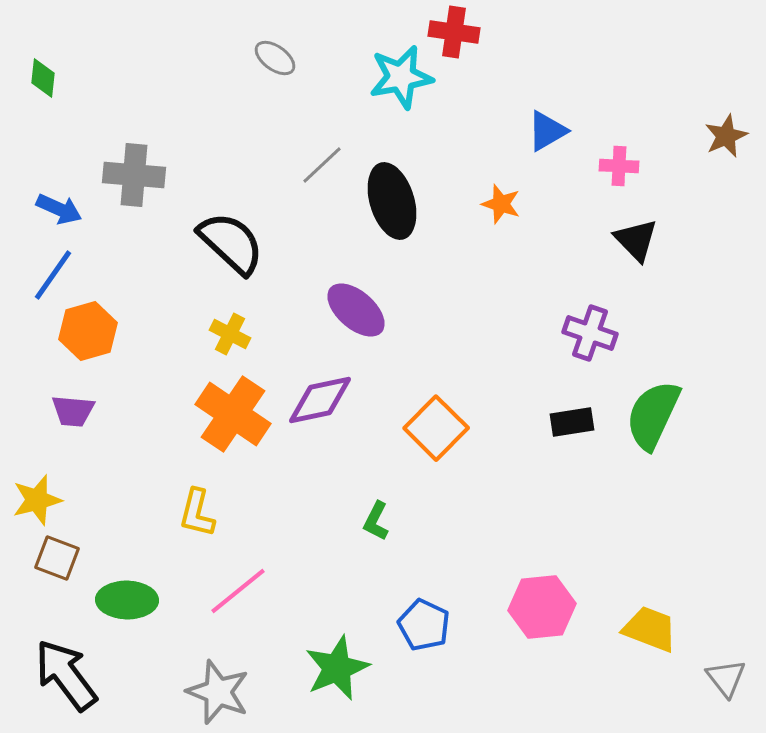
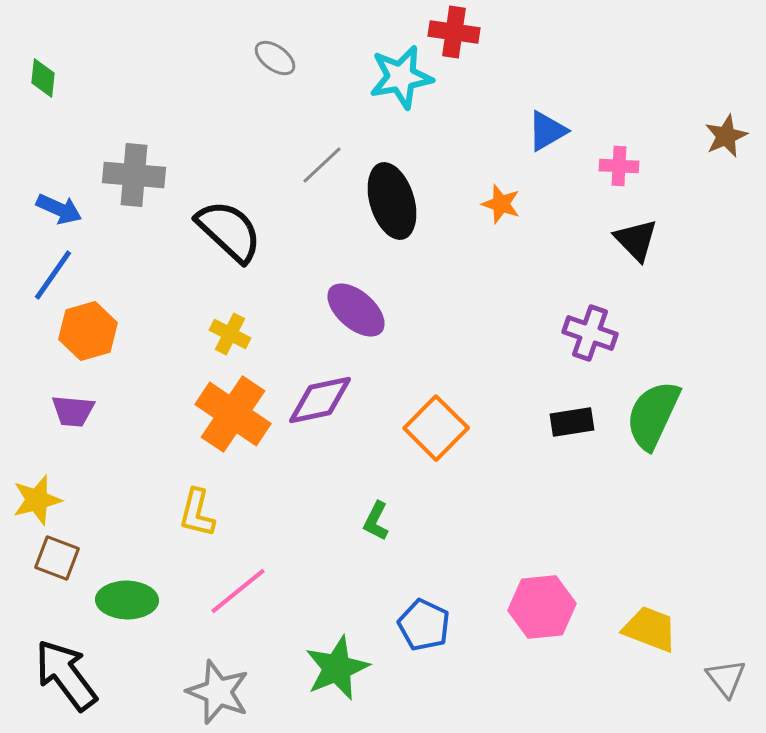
black semicircle: moved 2 px left, 12 px up
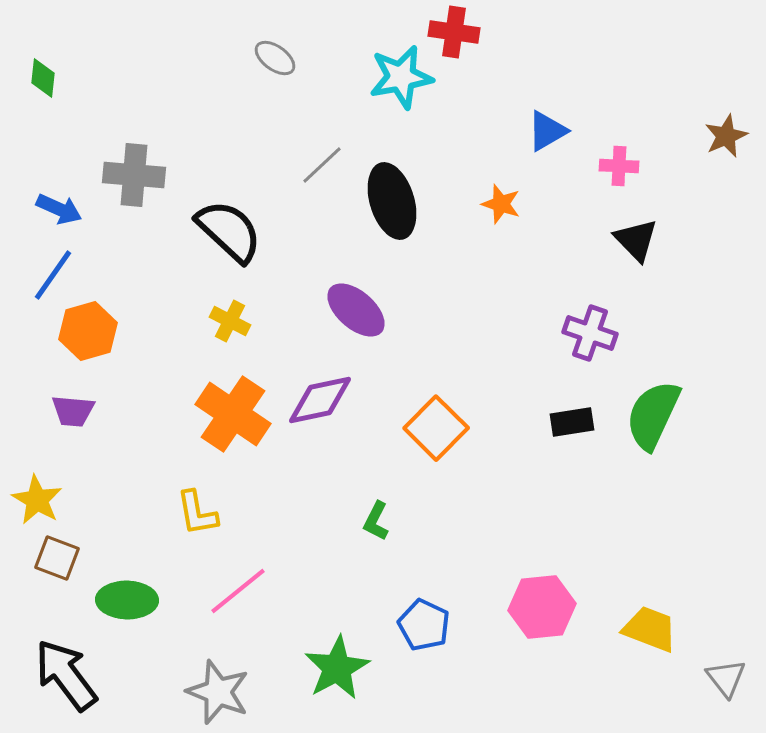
yellow cross: moved 13 px up
yellow star: rotated 27 degrees counterclockwise
yellow L-shape: rotated 24 degrees counterclockwise
green star: rotated 6 degrees counterclockwise
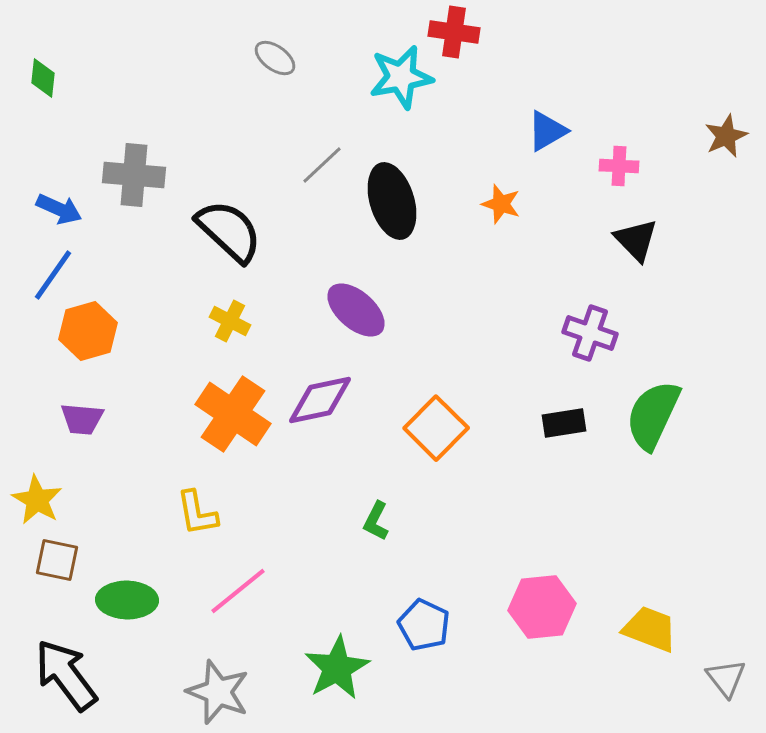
purple trapezoid: moved 9 px right, 8 px down
black rectangle: moved 8 px left, 1 px down
brown square: moved 2 px down; rotated 9 degrees counterclockwise
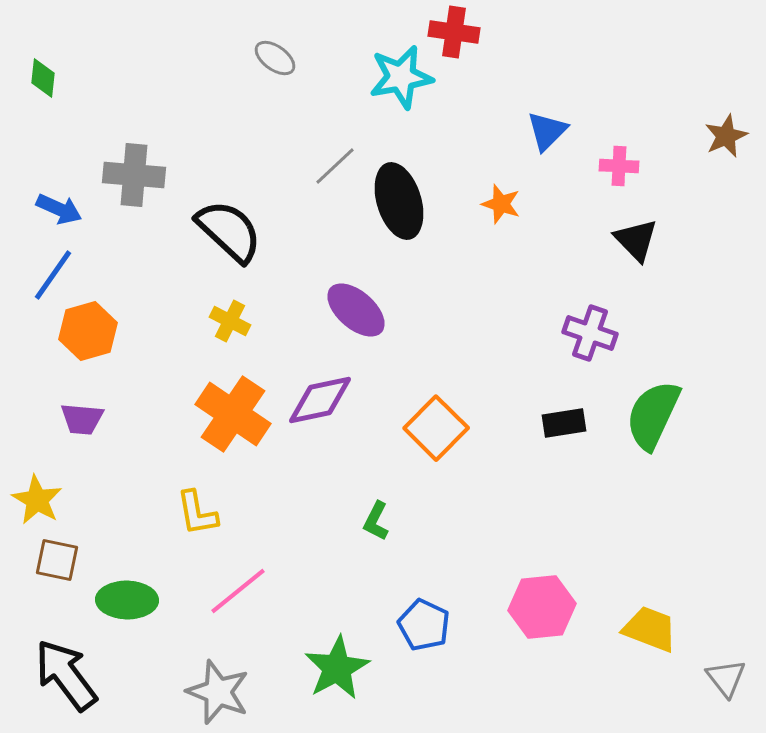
blue triangle: rotated 15 degrees counterclockwise
gray line: moved 13 px right, 1 px down
black ellipse: moved 7 px right
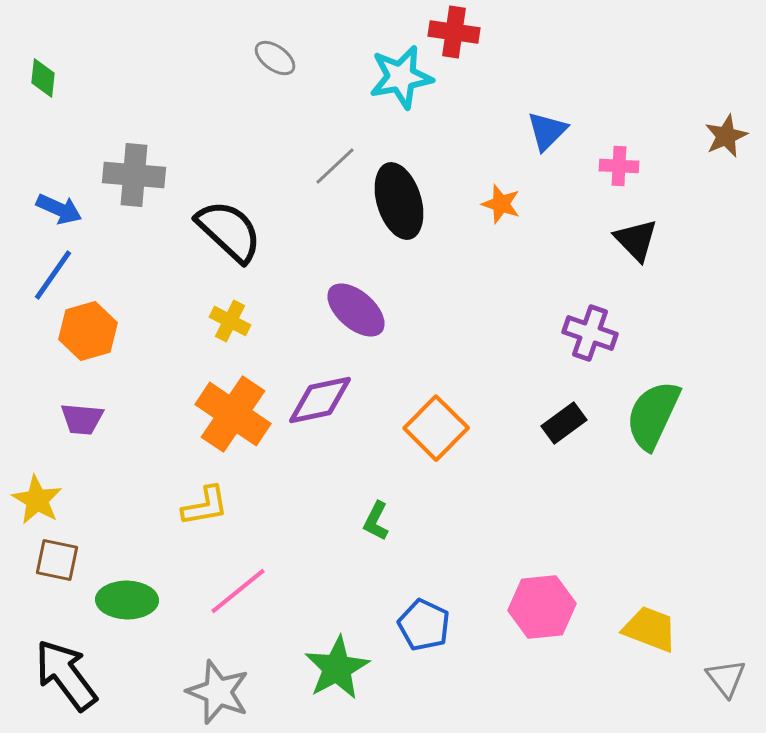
black rectangle: rotated 27 degrees counterclockwise
yellow L-shape: moved 8 px right, 7 px up; rotated 90 degrees counterclockwise
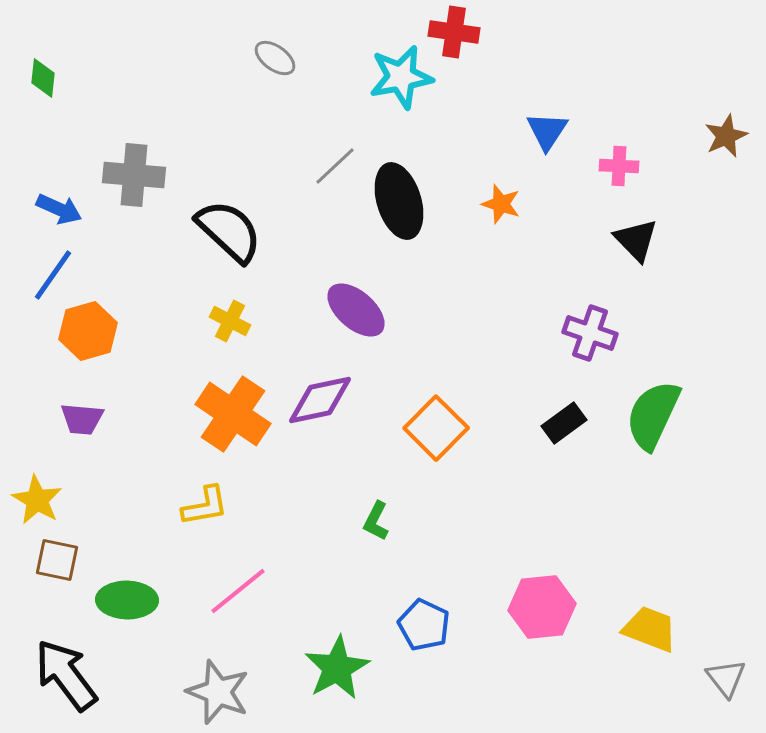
blue triangle: rotated 12 degrees counterclockwise
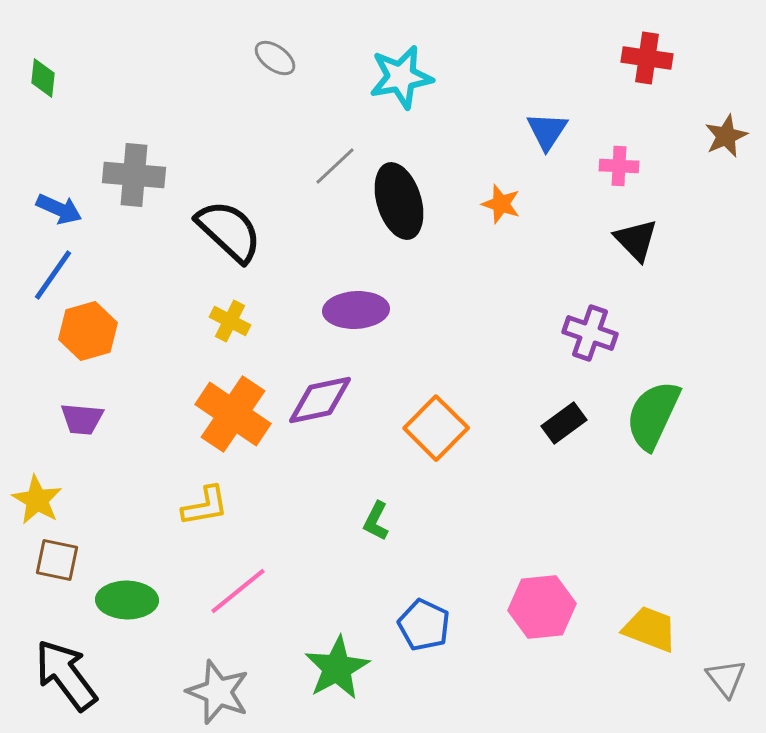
red cross: moved 193 px right, 26 px down
purple ellipse: rotated 44 degrees counterclockwise
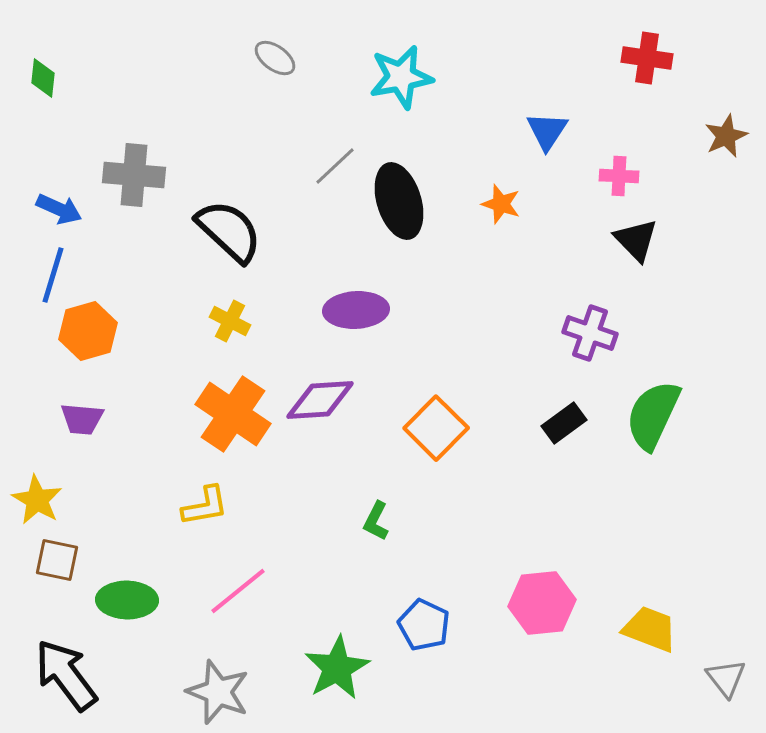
pink cross: moved 10 px down
blue line: rotated 18 degrees counterclockwise
purple diamond: rotated 8 degrees clockwise
pink hexagon: moved 4 px up
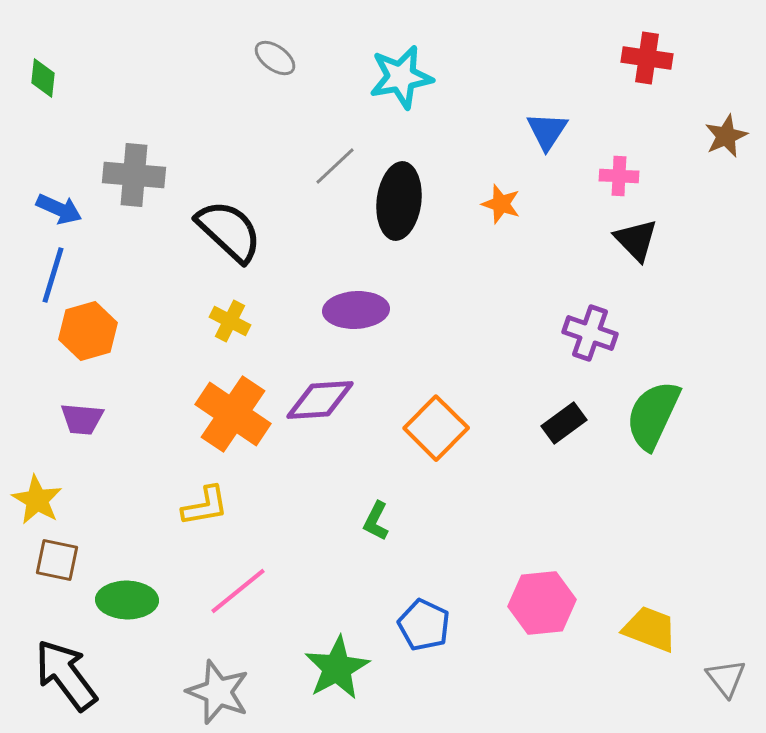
black ellipse: rotated 24 degrees clockwise
